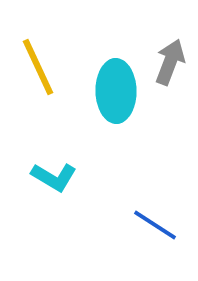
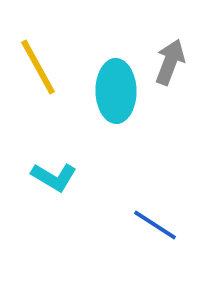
yellow line: rotated 4 degrees counterclockwise
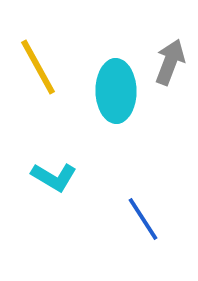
blue line: moved 12 px left, 6 px up; rotated 24 degrees clockwise
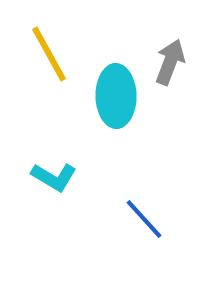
yellow line: moved 11 px right, 13 px up
cyan ellipse: moved 5 px down
blue line: moved 1 px right; rotated 9 degrees counterclockwise
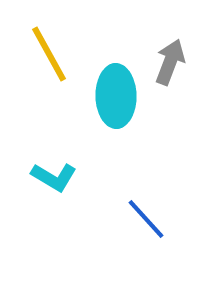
blue line: moved 2 px right
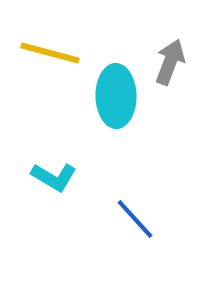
yellow line: moved 1 px right, 1 px up; rotated 46 degrees counterclockwise
blue line: moved 11 px left
